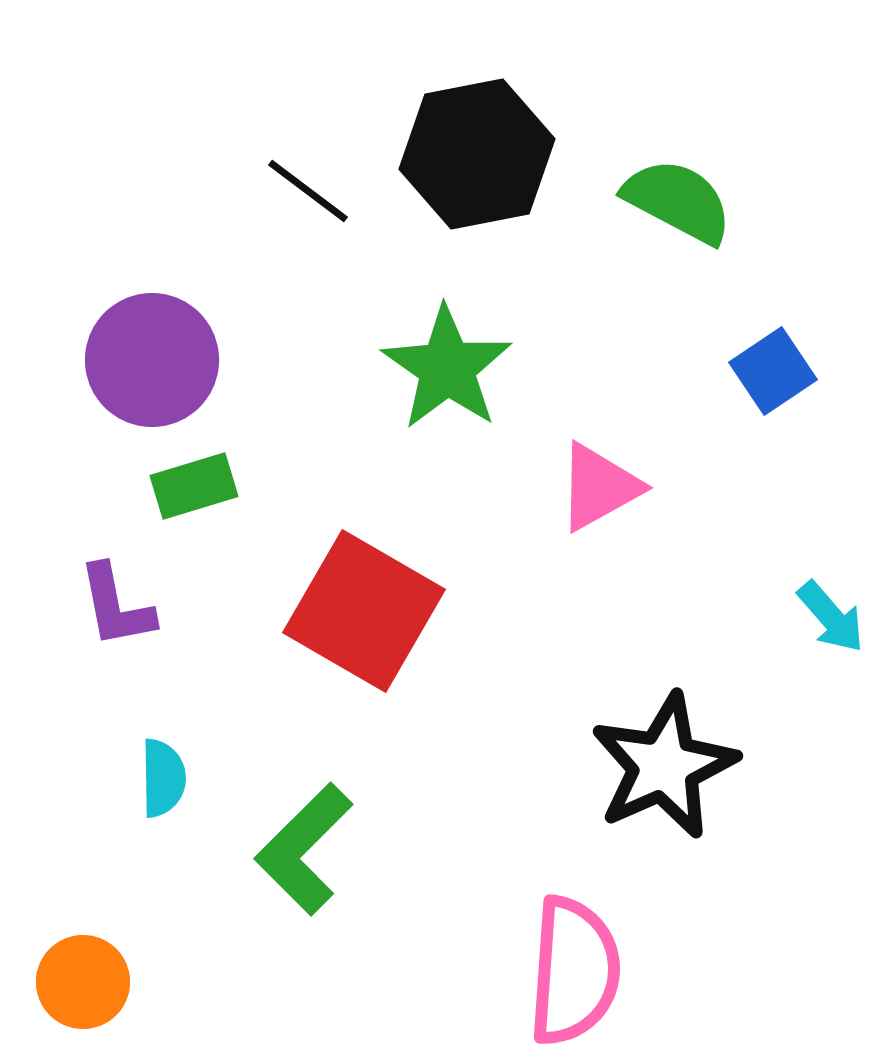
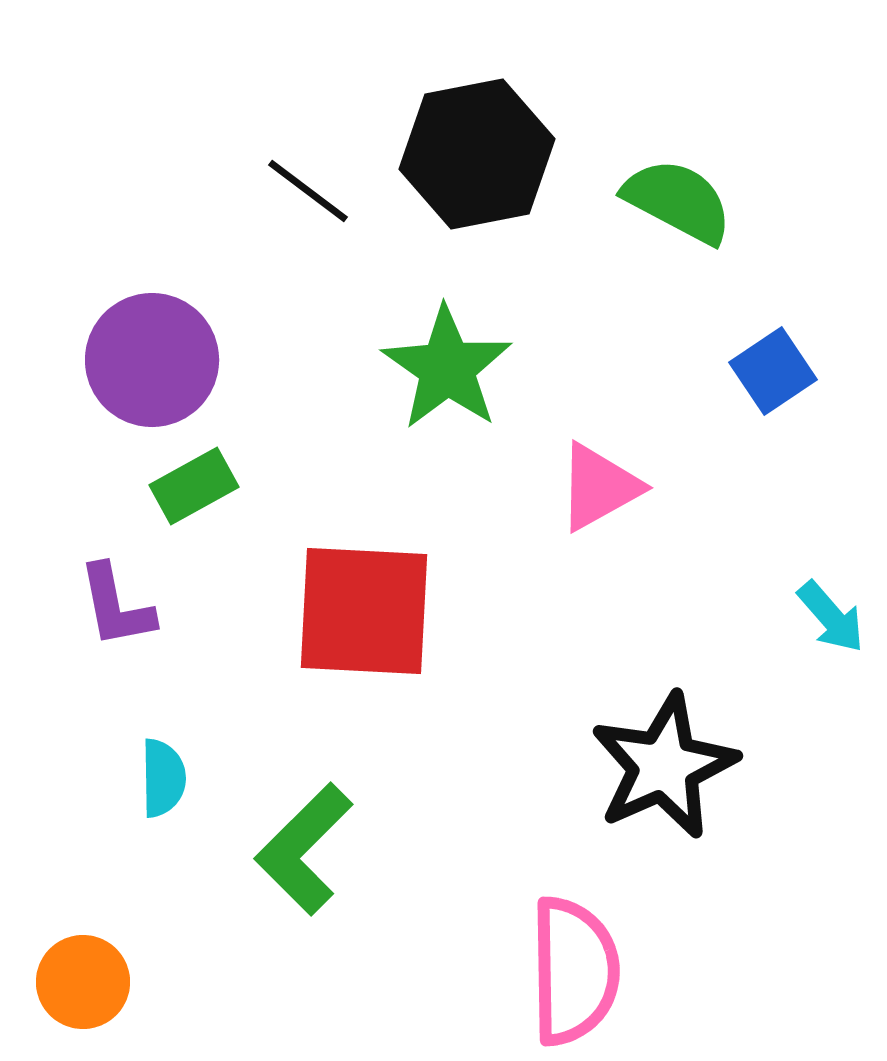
green rectangle: rotated 12 degrees counterclockwise
red square: rotated 27 degrees counterclockwise
pink semicircle: rotated 5 degrees counterclockwise
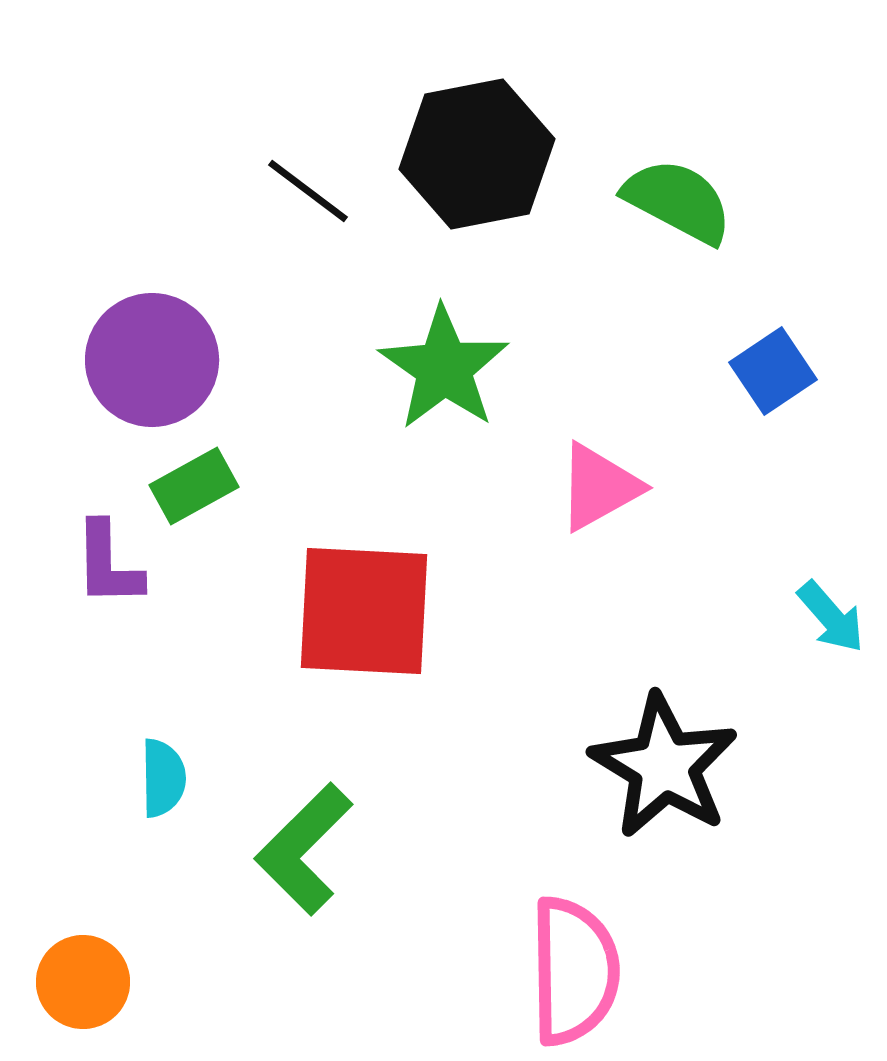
green star: moved 3 px left
purple L-shape: moved 8 px left, 42 px up; rotated 10 degrees clockwise
black star: rotated 17 degrees counterclockwise
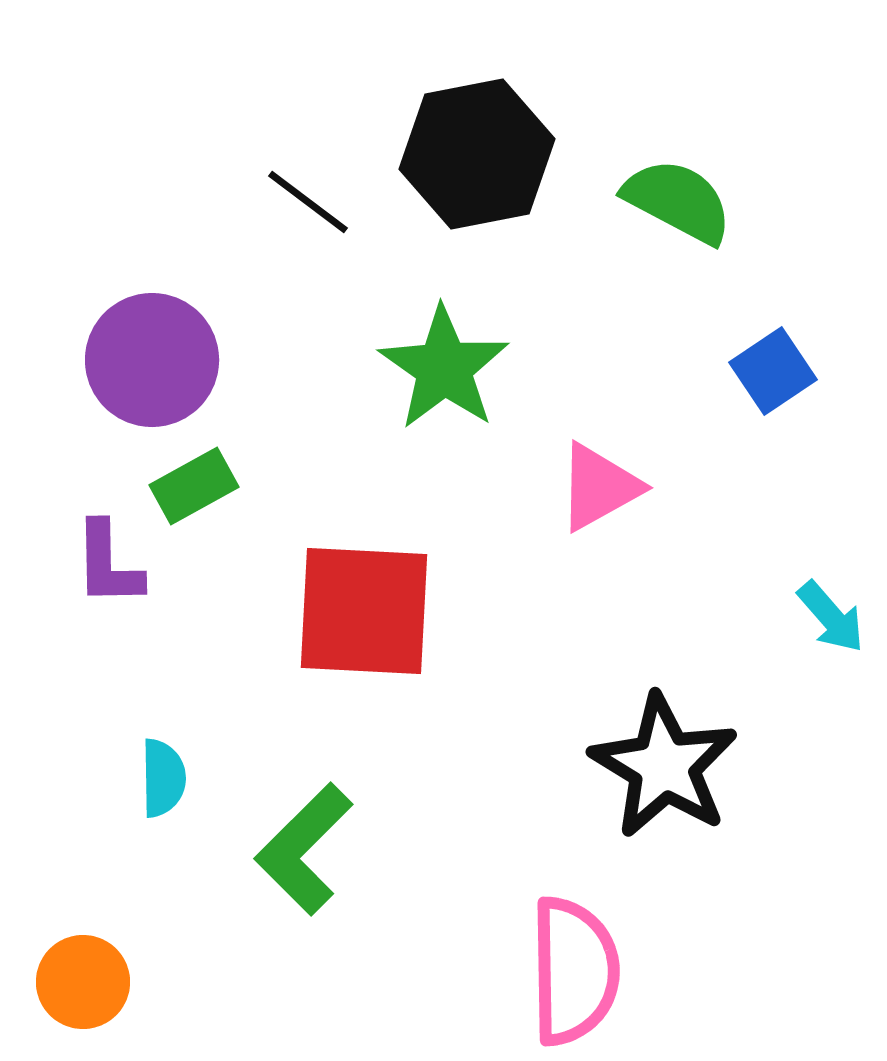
black line: moved 11 px down
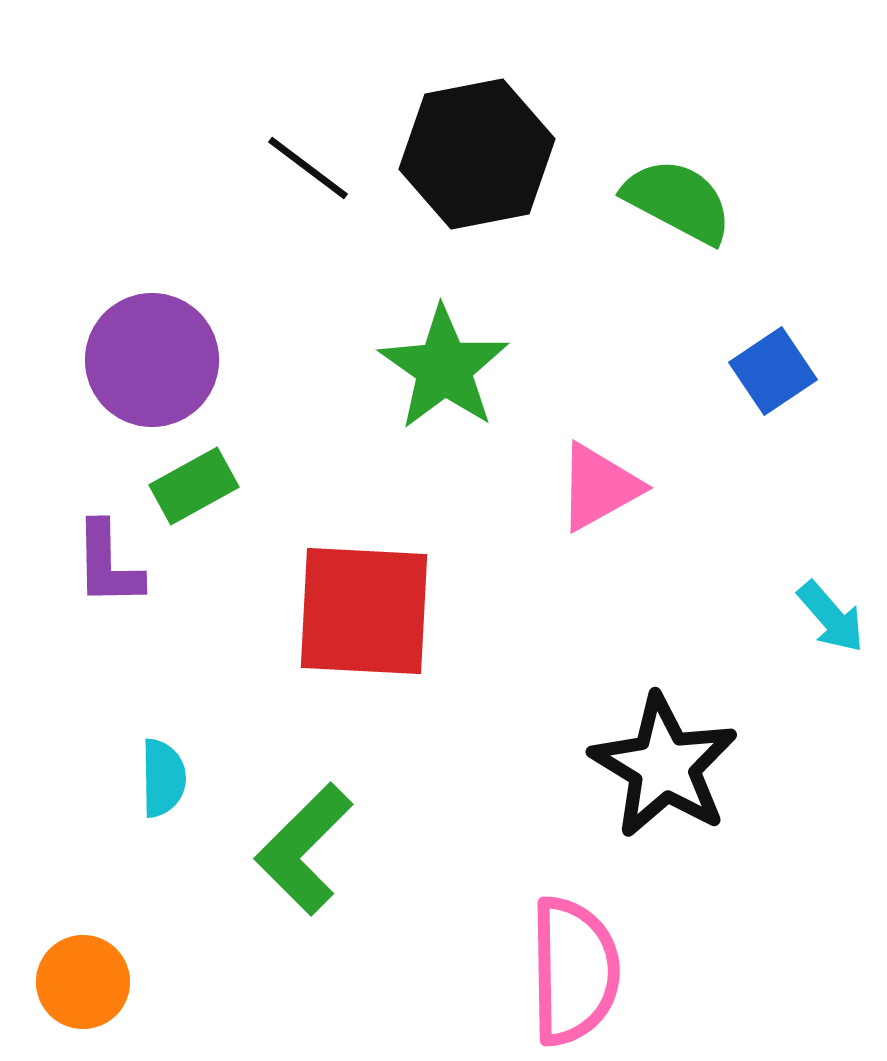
black line: moved 34 px up
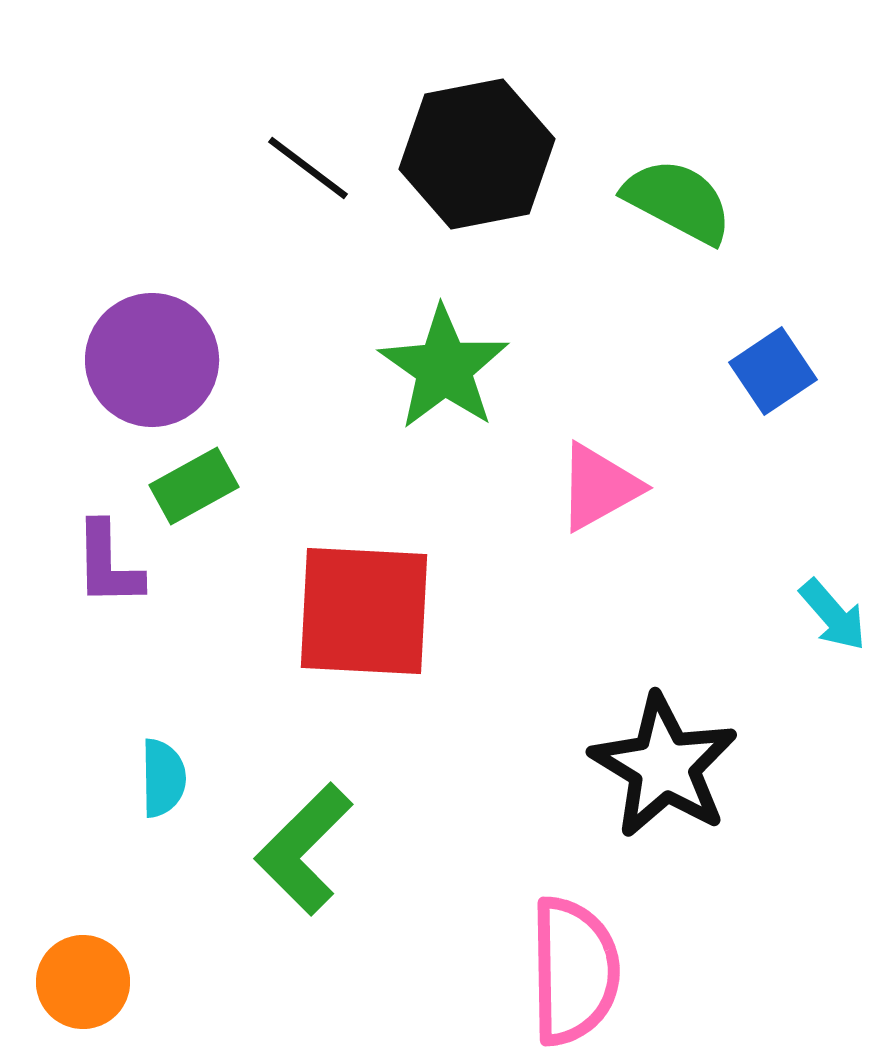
cyan arrow: moved 2 px right, 2 px up
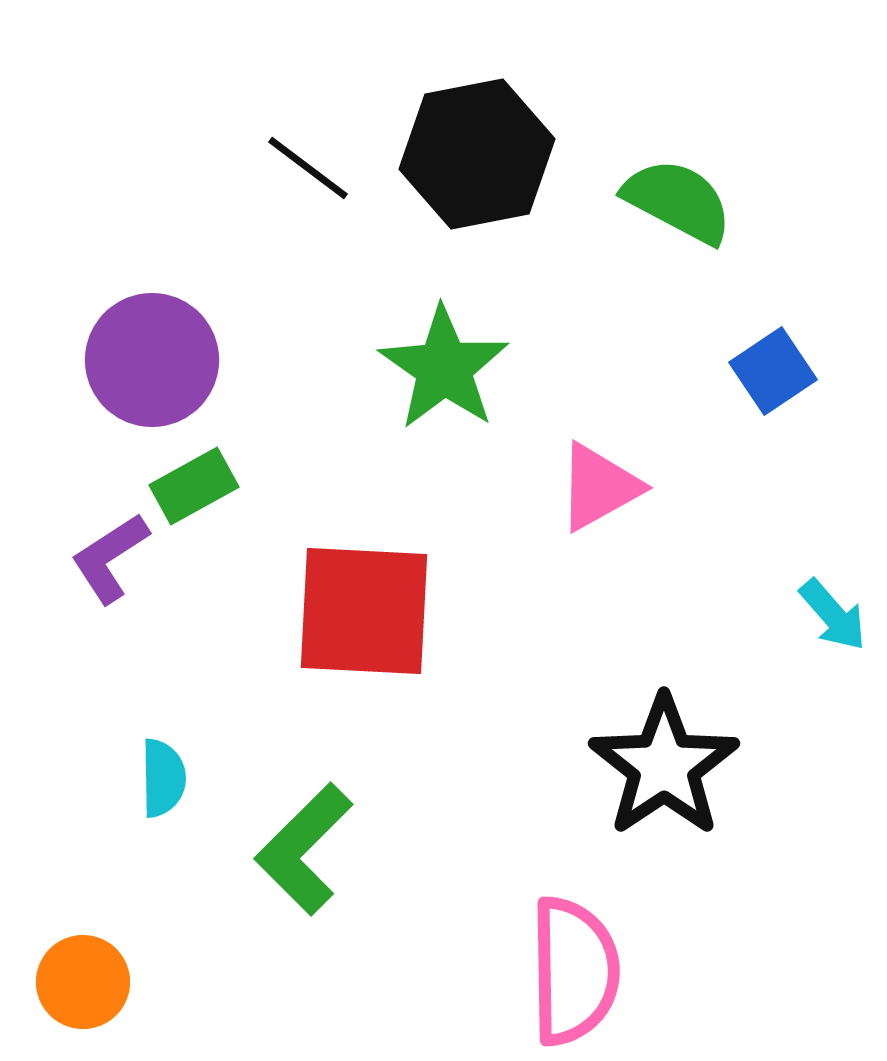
purple L-shape: moved 2 px right, 6 px up; rotated 58 degrees clockwise
black star: rotated 7 degrees clockwise
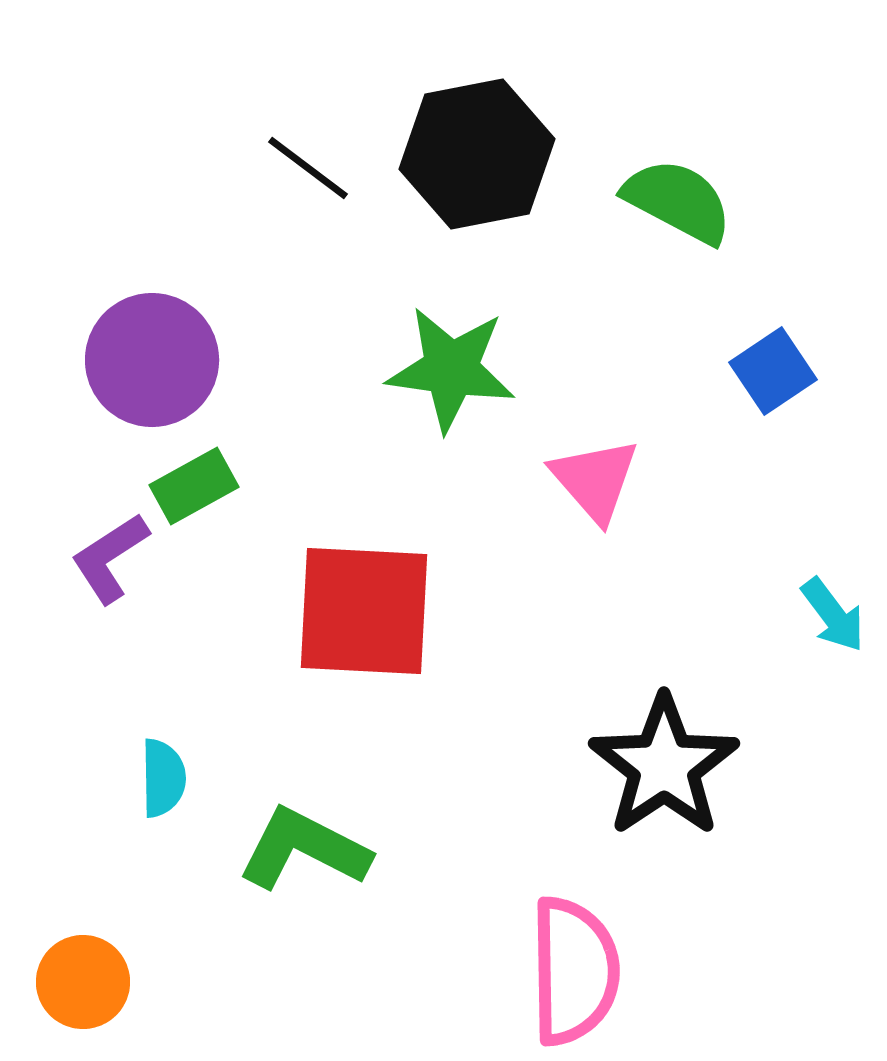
green star: moved 7 px right, 1 px down; rotated 27 degrees counterclockwise
pink triangle: moved 4 px left, 7 px up; rotated 42 degrees counterclockwise
cyan arrow: rotated 4 degrees clockwise
green L-shape: rotated 72 degrees clockwise
